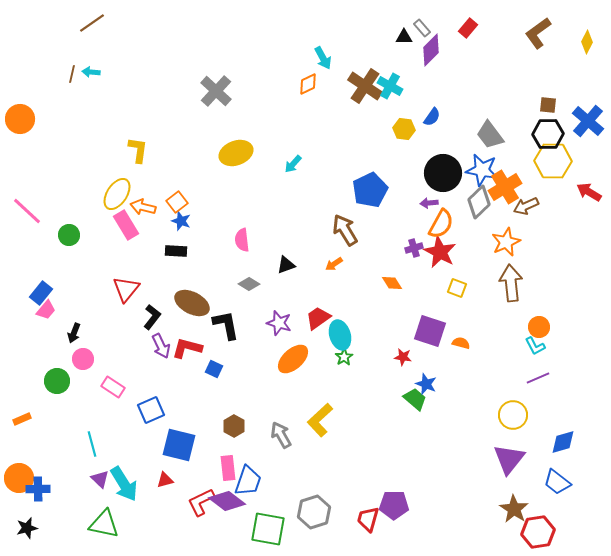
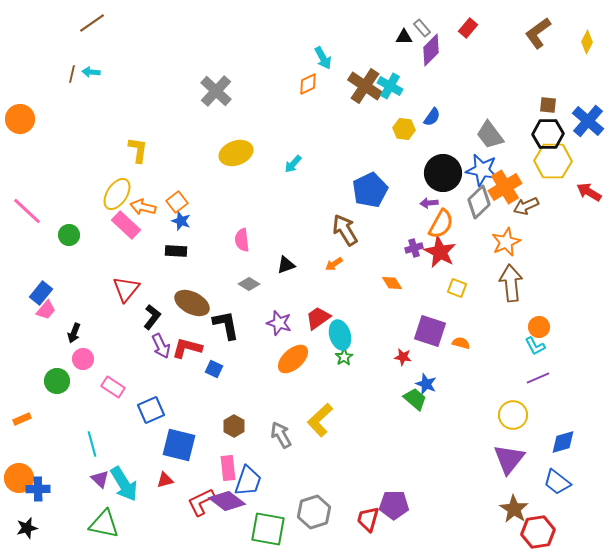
pink rectangle at (126, 225): rotated 16 degrees counterclockwise
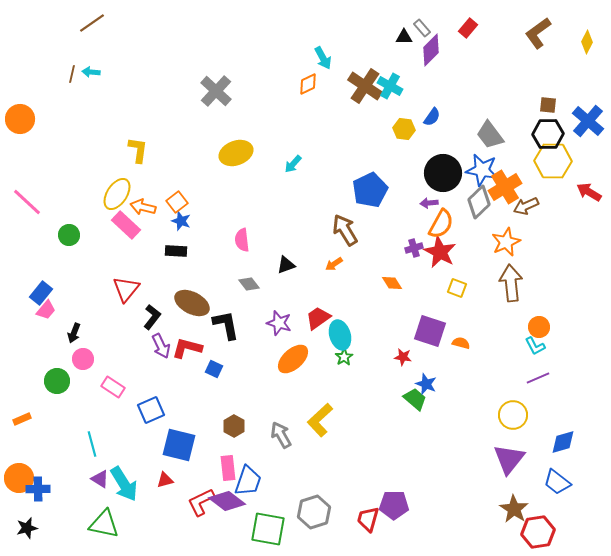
pink line at (27, 211): moved 9 px up
gray diamond at (249, 284): rotated 20 degrees clockwise
purple triangle at (100, 479): rotated 12 degrees counterclockwise
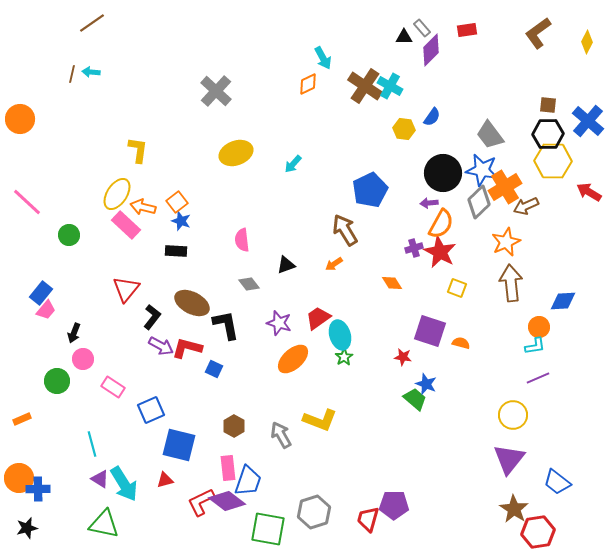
red rectangle at (468, 28): moved 1 px left, 2 px down; rotated 42 degrees clockwise
purple arrow at (161, 346): rotated 35 degrees counterclockwise
cyan L-shape at (535, 346): rotated 70 degrees counterclockwise
yellow L-shape at (320, 420): rotated 116 degrees counterclockwise
blue diamond at (563, 442): moved 141 px up; rotated 12 degrees clockwise
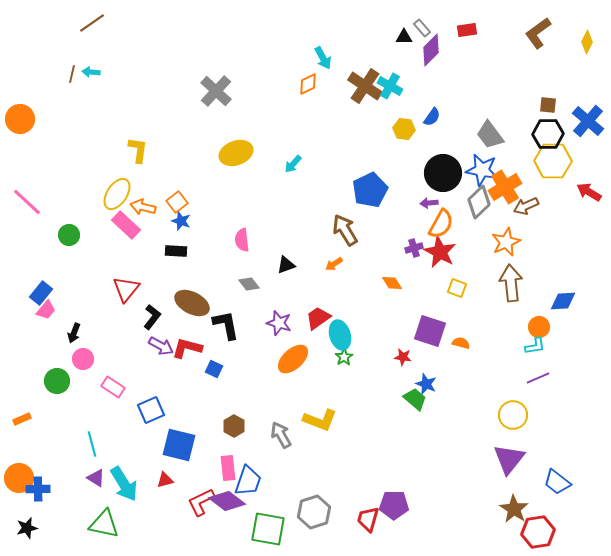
purple triangle at (100, 479): moved 4 px left, 1 px up
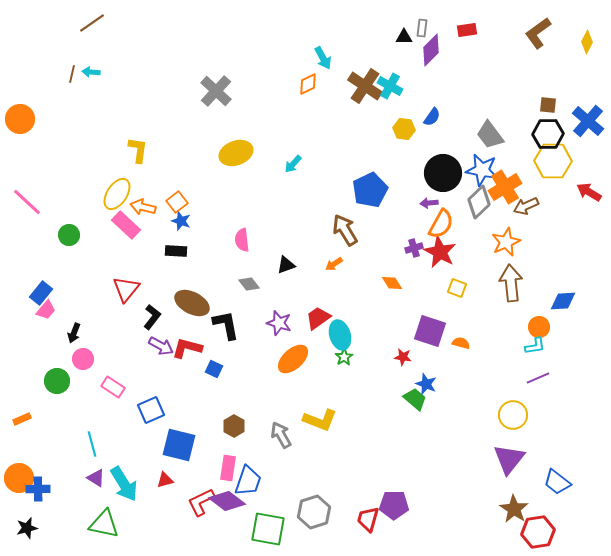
gray rectangle at (422, 28): rotated 48 degrees clockwise
pink rectangle at (228, 468): rotated 15 degrees clockwise
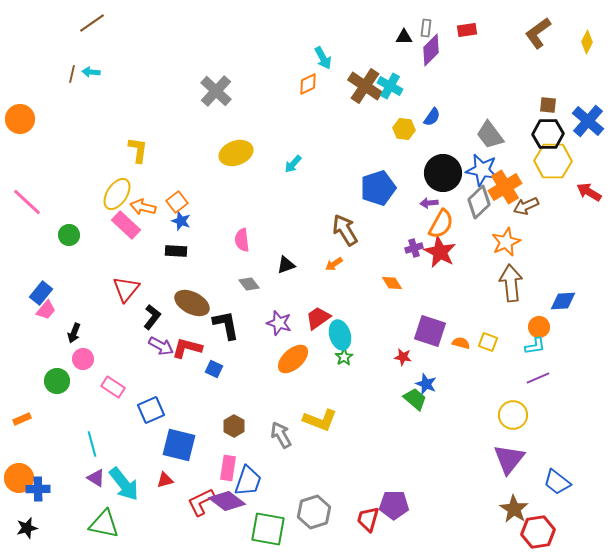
gray rectangle at (422, 28): moved 4 px right
blue pentagon at (370, 190): moved 8 px right, 2 px up; rotated 8 degrees clockwise
yellow square at (457, 288): moved 31 px right, 54 px down
cyan arrow at (124, 484): rotated 6 degrees counterclockwise
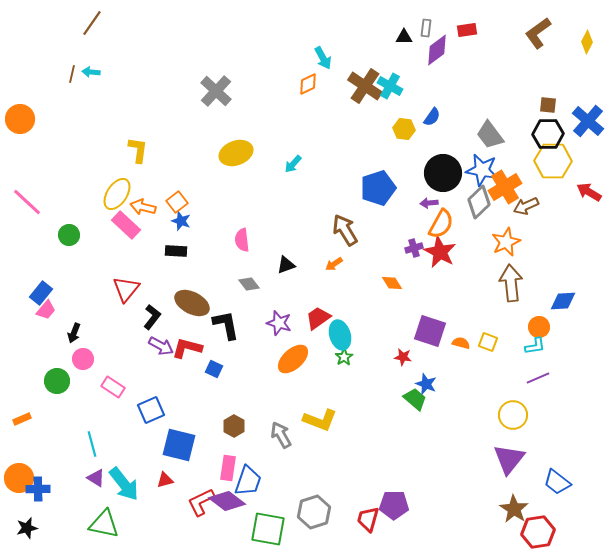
brown line at (92, 23): rotated 20 degrees counterclockwise
purple diamond at (431, 50): moved 6 px right; rotated 8 degrees clockwise
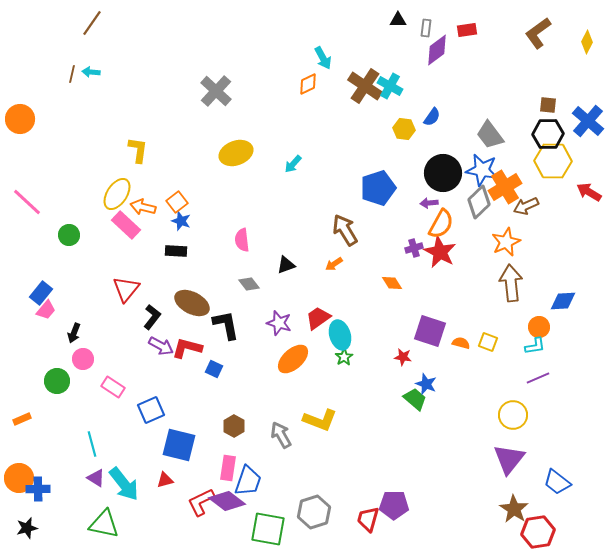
black triangle at (404, 37): moved 6 px left, 17 px up
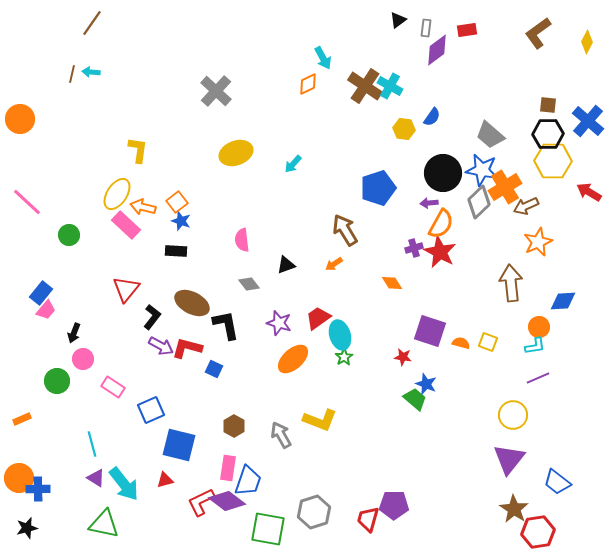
black triangle at (398, 20): rotated 36 degrees counterclockwise
gray trapezoid at (490, 135): rotated 12 degrees counterclockwise
orange star at (506, 242): moved 32 px right
